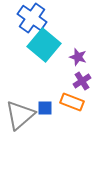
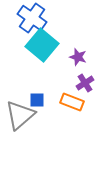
cyan square: moved 2 px left
purple cross: moved 3 px right, 2 px down
blue square: moved 8 px left, 8 px up
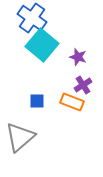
purple cross: moved 2 px left, 2 px down
blue square: moved 1 px down
gray triangle: moved 22 px down
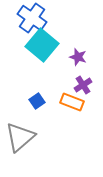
blue square: rotated 35 degrees counterclockwise
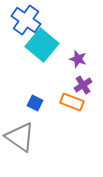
blue cross: moved 6 px left, 2 px down
purple star: moved 2 px down
blue square: moved 2 px left, 2 px down; rotated 28 degrees counterclockwise
gray triangle: rotated 44 degrees counterclockwise
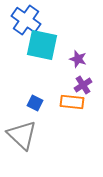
cyan square: rotated 28 degrees counterclockwise
orange rectangle: rotated 15 degrees counterclockwise
gray triangle: moved 2 px right, 2 px up; rotated 8 degrees clockwise
